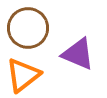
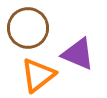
orange triangle: moved 15 px right
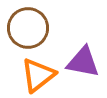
purple triangle: moved 5 px right, 8 px down; rotated 12 degrees counterclockwise
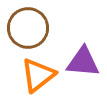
purple triangle: rotated 6 degrees counterclockwise
